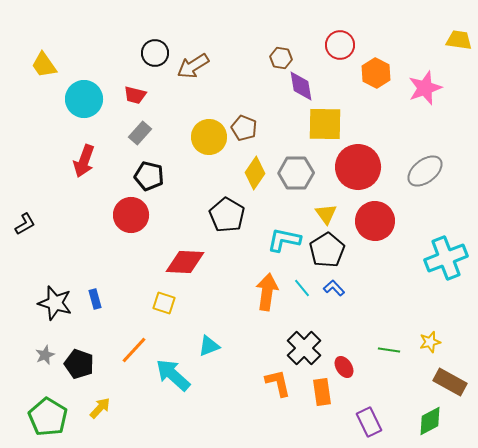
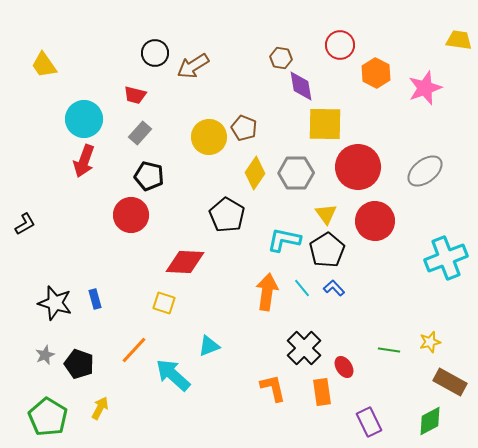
cyan circle at (84, 99): moved 20 px down
orange L-shape at (278, 383): moved 5 px left, 5 px down
yellow arrow at (100, 408): rotated 15 degrees counterclockwise
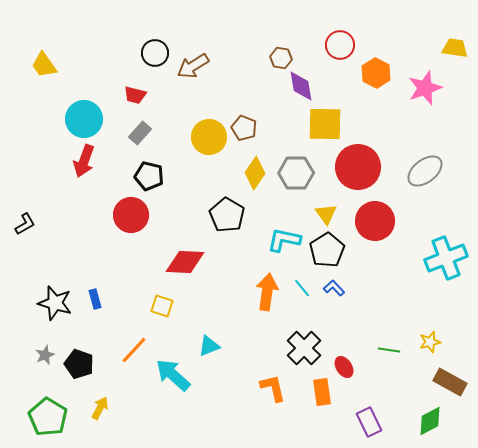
yellow trapezoid at (459, 40): moved 4 px left, 8 px down
yellow square at (164, 303): moved 2 px left, 3 px down
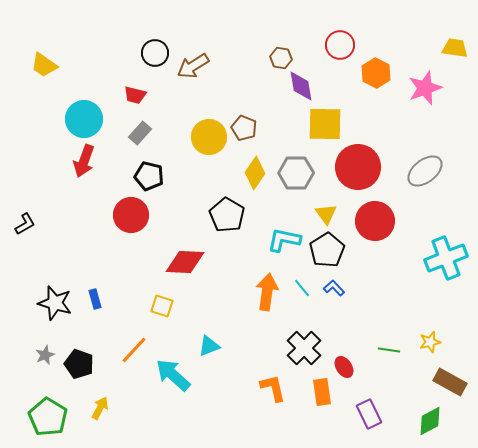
yellow trapezoid at (44, 65): rotated 20 degrees counterclockwise
purple rectangle at (369, 422): moved 8 px up
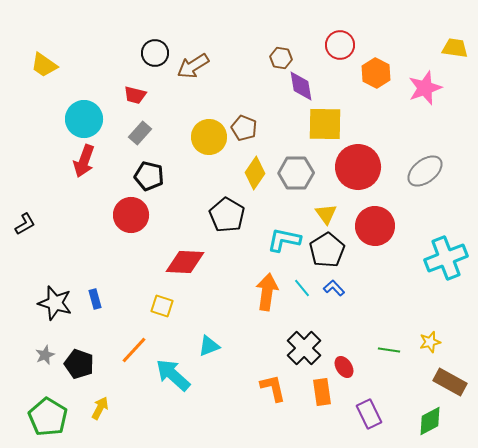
red circle at (375, 221): moved 5 px down
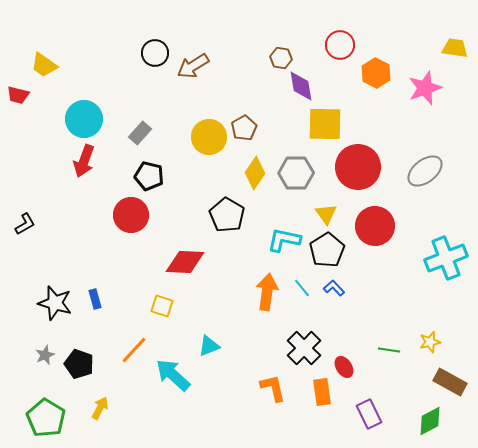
red trapezoid at (135, 95): moved 117 px left
brown pentagon at (244, 128): rotated 20 degrees clockwise
green pentagon at (48, 417): moved 2 px left, 1 px down
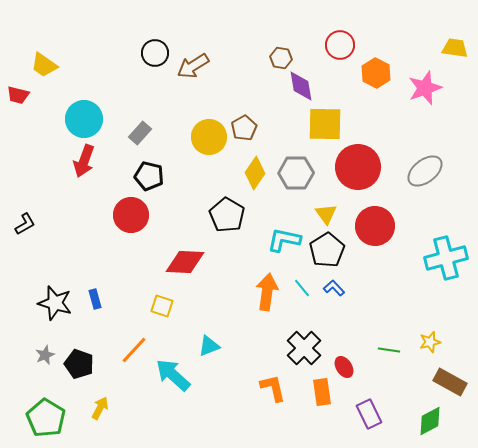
cyan cross at (446, 258): rotated 6 degrees clockwise
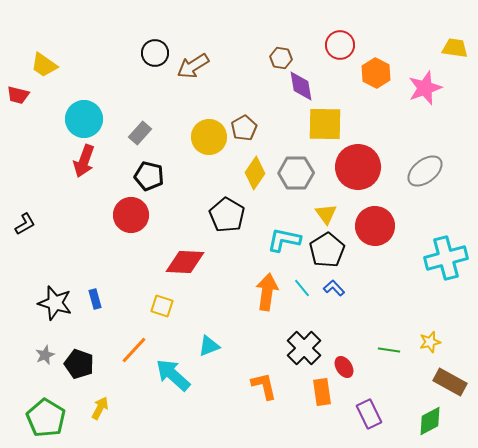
orange L-shape at (273, 388): moved 9 px left, 2 px up
